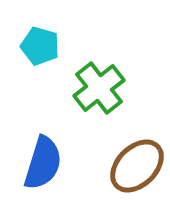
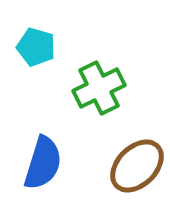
cyan pentagon: moved 4 px left, 1 px down
green cross: rotated 12 degrees clockwise
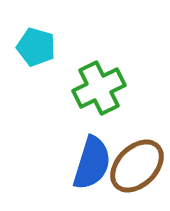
blue semicircle: moved 49 px right
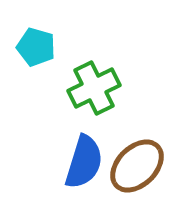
green cross: moved 5 px left
blue semicircle: moved 8 px left, 1 px up
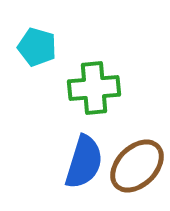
cyan pentagon: moved 1 px right
green cross: rotated 21 degrees clockwise
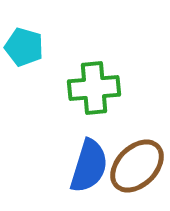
cyan pentagon: moved 13 px left
blue semicircle: moved 5 px right, 4 px down
